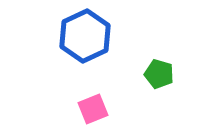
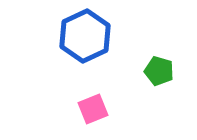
green pentagon: moved 3 px up
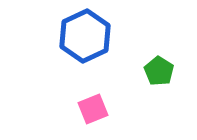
green pentagon: rotated 16 degrees clockwise
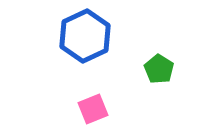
green pentagon: moved 2 px up
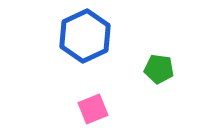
green pentagon: rotated 24 degrees counterclockwise
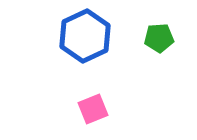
green pentagon: moved 31 px up; rotated 12 degrees counterclockwise
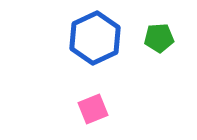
blue hexagon: moved 10 px right, 2 px down
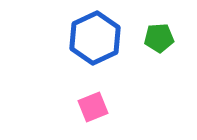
pink square: moved 2 px up
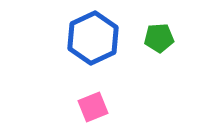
blue hexagon: moved 2 px left
